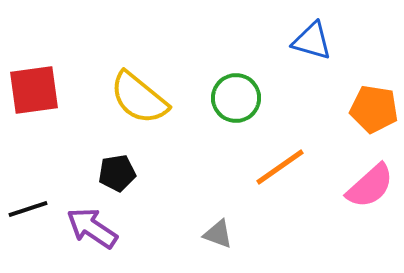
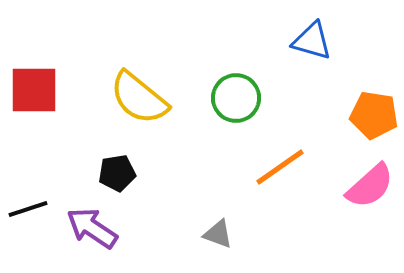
red square: rotated 8 degrees clockwise
orange pentagon: moved 6 px down
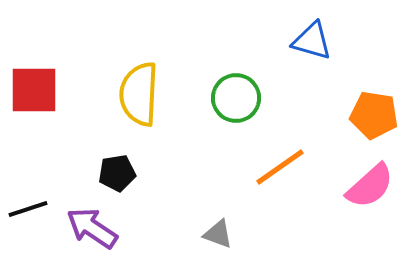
yellow semicircle: moved 4 px up; rotated 54 degrees clockwise
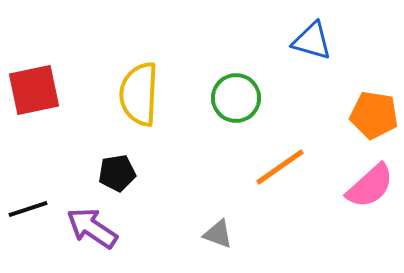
red square: rotated 12 degrees counterclockwise
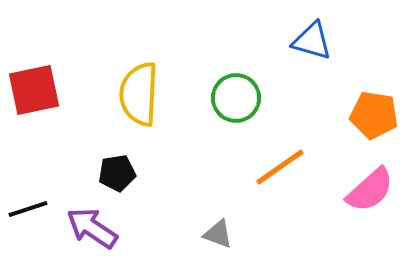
pink semicircle: moved 4 px down
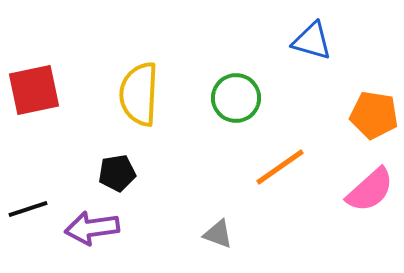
purple arrow: rotated 42 degrees counterclockwise
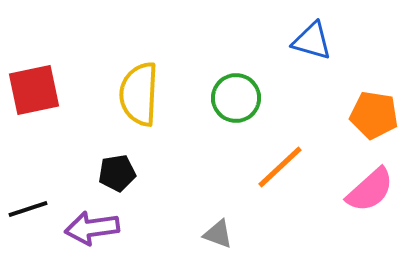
orange line: rotated 8 degrees counterclockwise
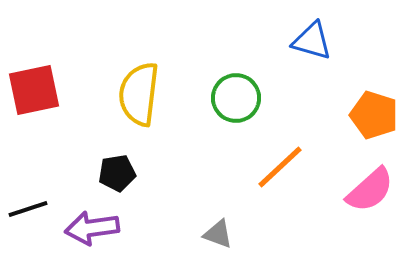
yellow semicircle: rotated 4 degrees clockwise
orange pentagon: rotated 9 degrees clockwise
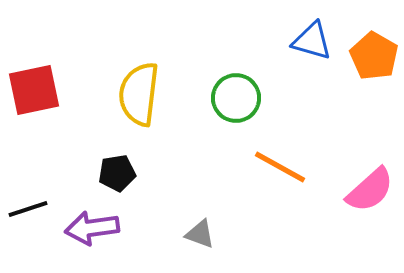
orange pentagon: moved 59 px up; rotated 12 degrees clockwise
orange line: rotated 72 degrees clockwise
gray triangle: moved 18 px left
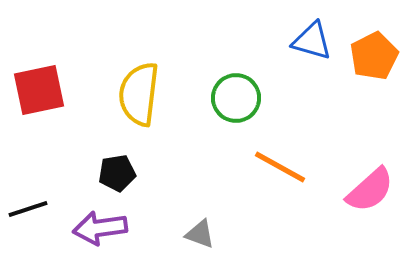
orange pentagon: rotated 15 degrees clockwise
red square: moved 5 px right
purple arrow: moved 8 px right
